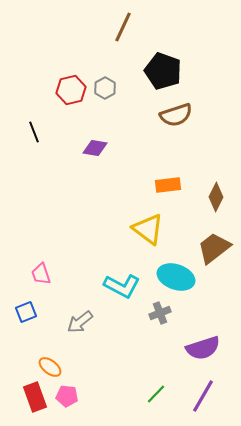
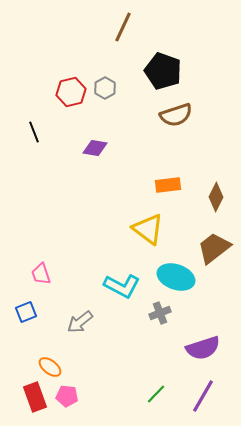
red hexagon: moved 2 px down
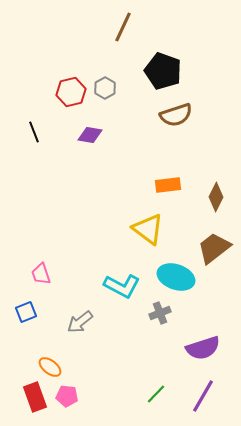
purple diamond: moved 5 px left, 13 px up
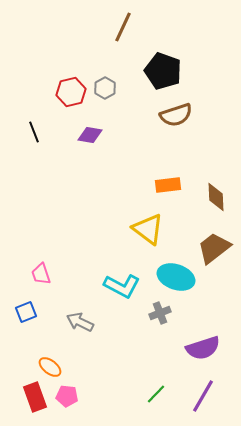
brown diamond: rotated 28 degrees counterclockwise
gray arrow: rotated 64 degrees clockwise
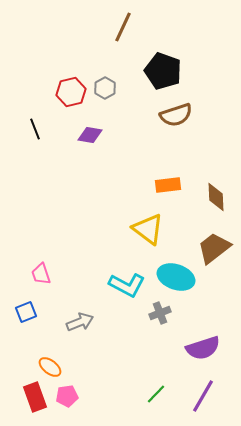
black line: moved 1 px right, 3 px up
cyan L-shape: moved 5 px right, 1 px up
gray arrow: rotated 132 degrees clockwise
pink pentagon: rotated 15 degrees counterclockwise
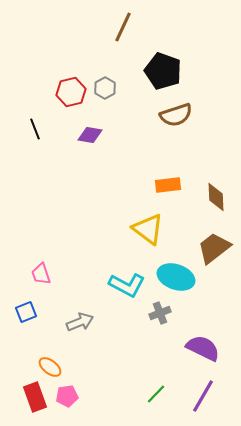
purple semicircle: rotated 136 degrees counterclockwise
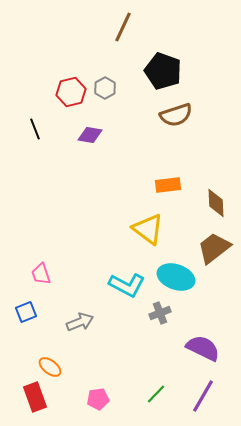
brown diamond: moved 6 px down
pink pentagon: moved 31 px right, 3 px down
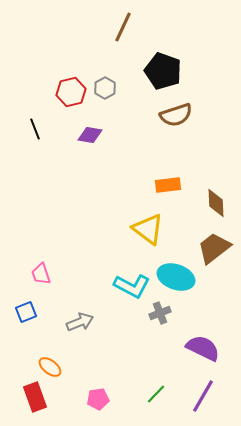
cyan L-shape: moved 5 px right, 1 px down
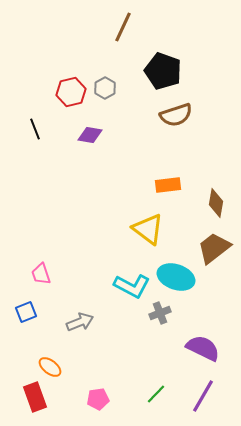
brown diamond: rotated 12 degrees clockwise
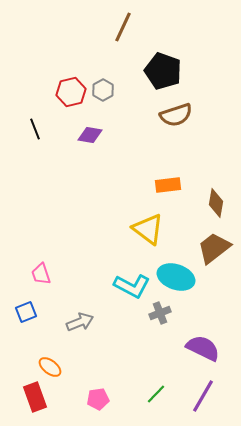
gray hexagon: moved 2 px left, 2 px down
